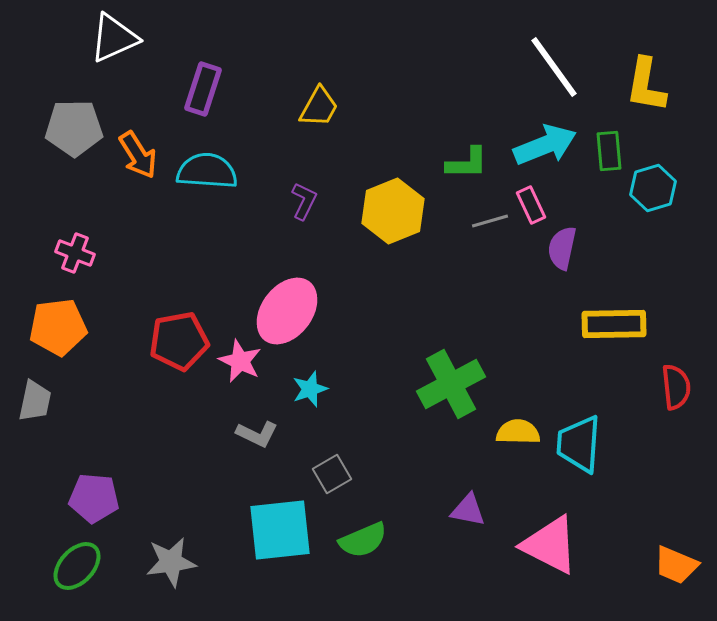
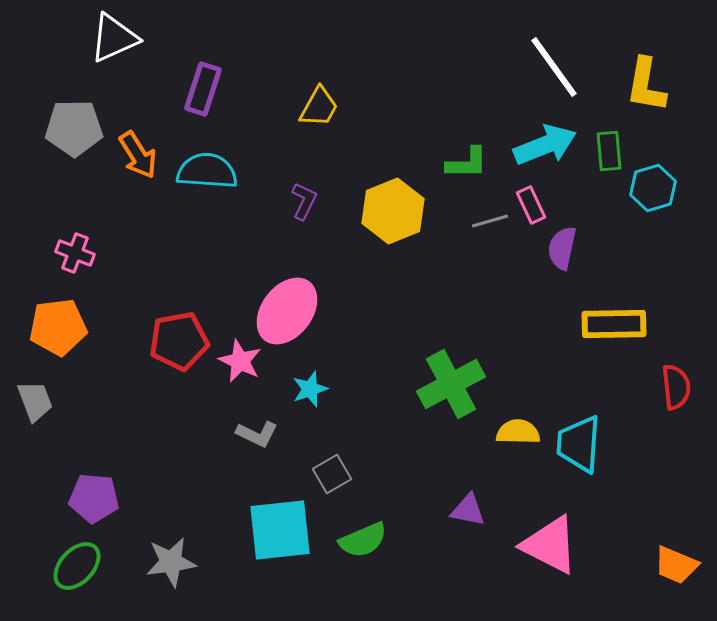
gray trapezoid: rotated 33 degrees counterclockwise
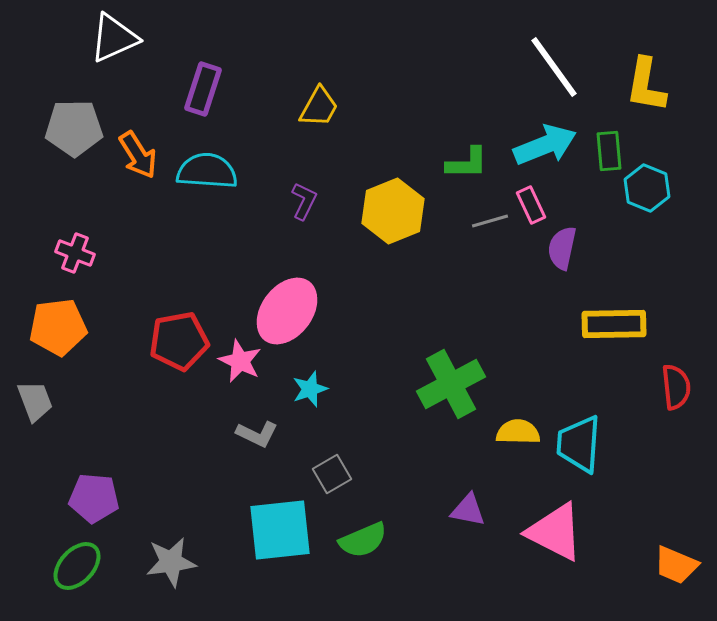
cyan hexagon: moved 6 px left; rotated 21 degrees counterclockwise
pink triangle: moved 5 px right, 13 px up
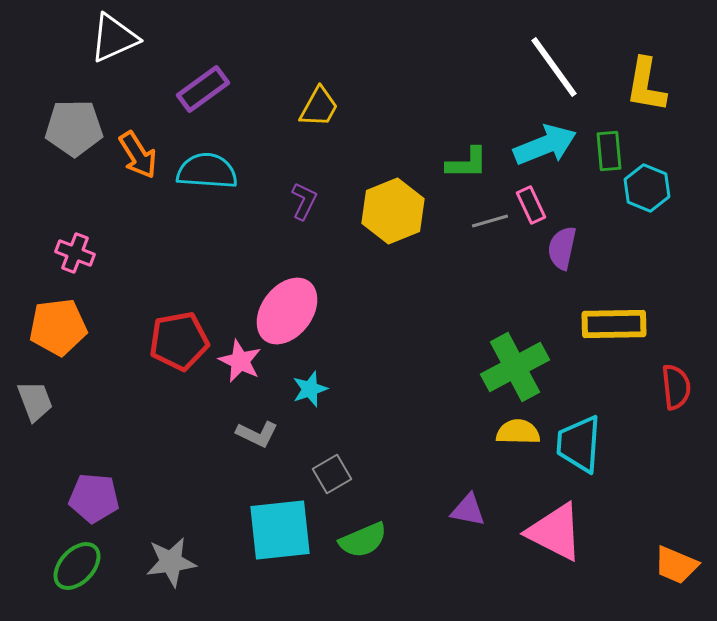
purple rectangle: rotated 36 degrees clockwise
green cross: moved 64 px right, 17 px up
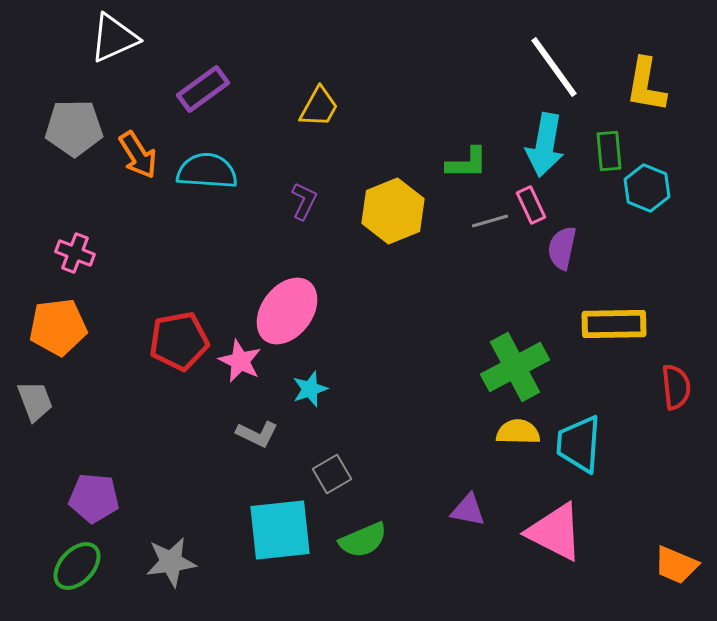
cyan arrow: rotated 122 degrees clockwise
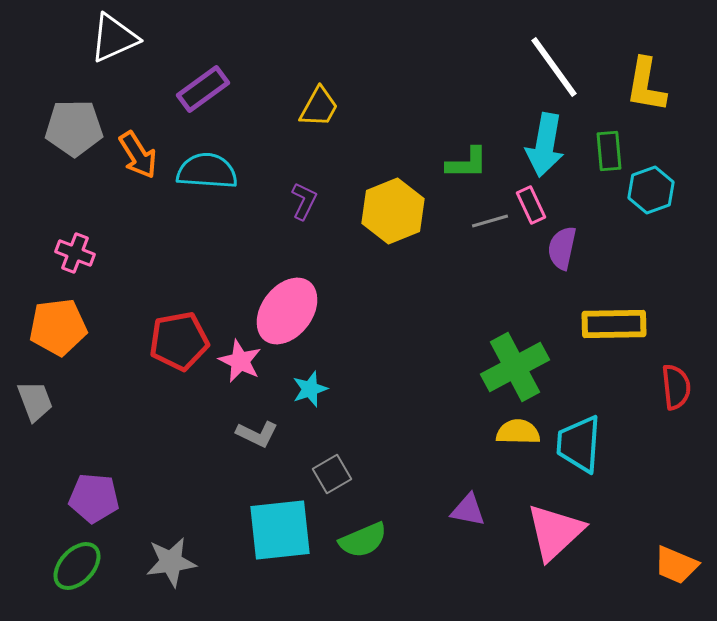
cyan hexagon: moved 4 px right, 2 px down; rotated 18 degrees clockwise
pink triangle: rotated 50 degrees clockwise
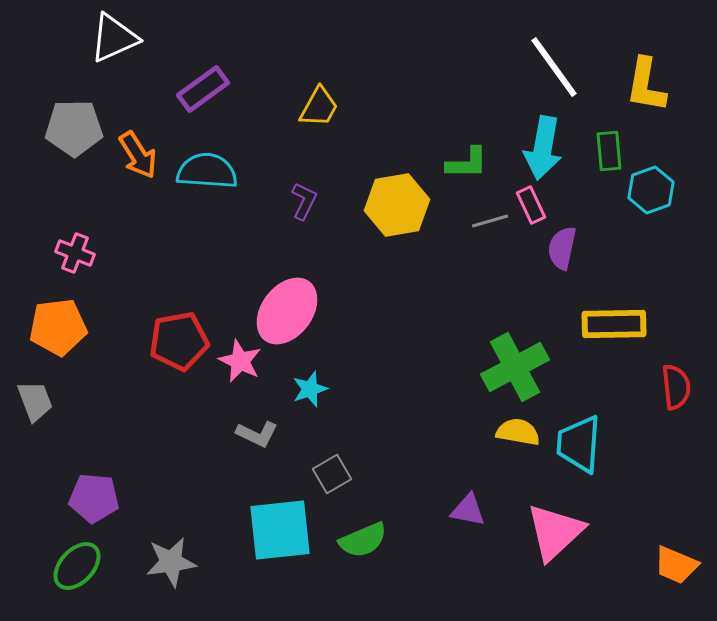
cyan arrow: moved 2 px left, 3 px down
yellow hexagon: moved 4 px right, 6 px up; rotated 12 degrees clockwise
yellow semicircle: rotated 9 degrees clockwise
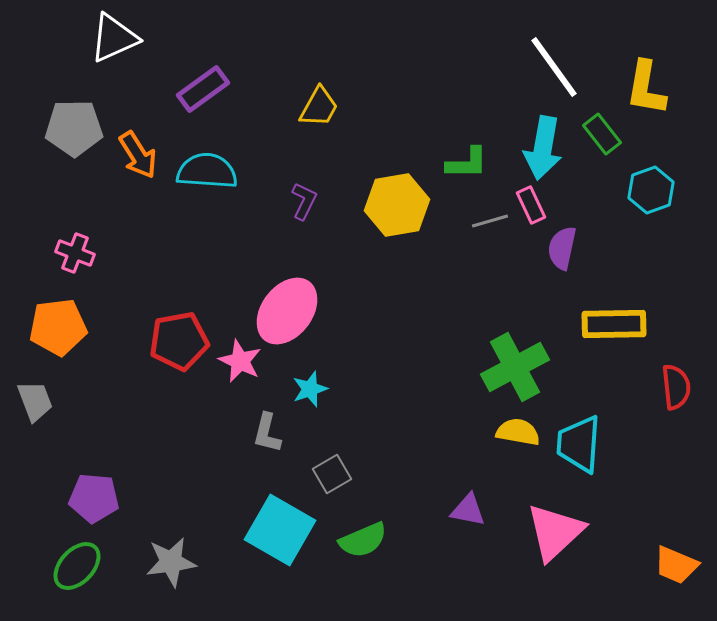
yellow L-shape: moved 3 px down
green rectangle: moved 7 px left, 17 px up; rotated 33 degrees counterclockwise
gray L-shape: moved 10 px right, 1 px up; rotated 78 degrees clockwise
cyan square: rotated 36 degrees clockwise
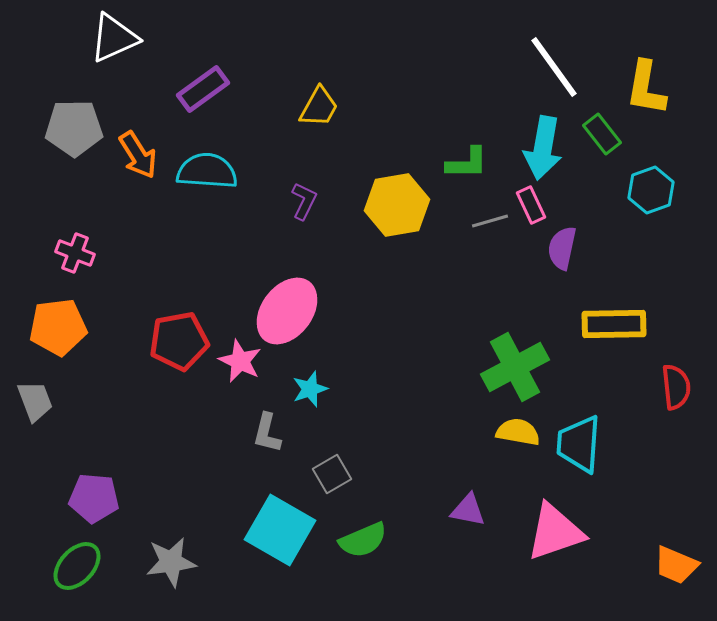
pink triangle: rotated 24 degrees clockwise
